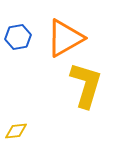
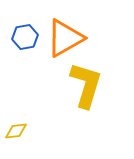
blue hexagon: moved 7 px right
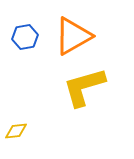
orange triangle: moved 8 px right, 2 px up
yellow L-shape: moved 2 px left, 2 px down; rotated 123 degrees counterclockwise
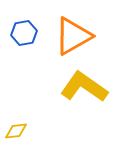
blue hexagon: moved 1 px left, 4 px up
yellow L-shape: rotated 51 degrees clockwise
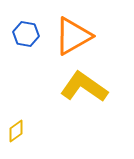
blue hexagon: moved 2 px right, 1 px down; rotated 20 degrees clockwise
yellow diamond: rotated 30 degrees counterclockwise
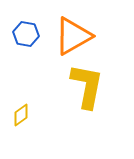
yellow L-shape: moved 3 px right, 1 px up; rotated 66 degrees clockwise
yellow diamond: moved 5 px right, 16 px up
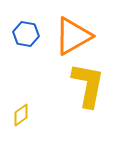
yellow L-shape: moved 1 px right, 1 px up
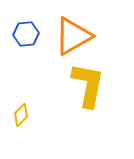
blue hexagon: rotated 15 degrees counterclockwise
yellow diamond: rotated 10 degrees counterclockwise
